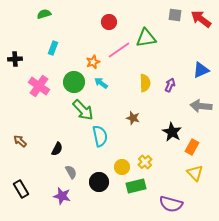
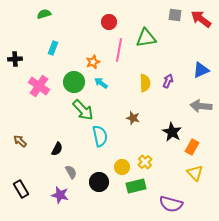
pink line: rotated 45 degrees counterclockwise
purple arrow: moved 2 px left, 4 px up
purple star: moved 2 px left, 1 px up
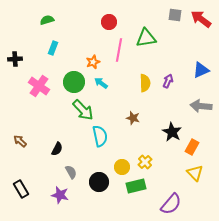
green semicircle: moved 3 px right, 6 px down
purple semicircle: rotated 65 degrees counterclockwise
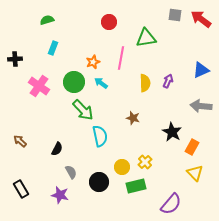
pink line: moved 2 px right, 8 px down
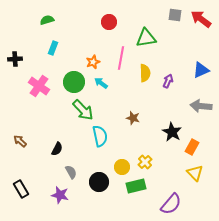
yellow semicircle: moved 10 px up
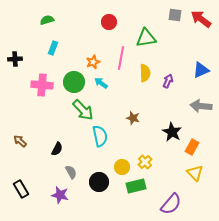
pink cross: moved 3 px right, 1 px up; rotated 30 degrees counterclockwise
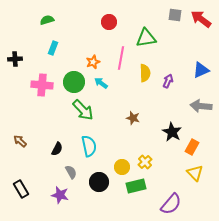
cyan semicircle: moved 11 px left, 10 px down
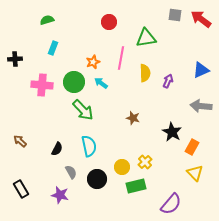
black circle: moved 2 px left, 3 px up
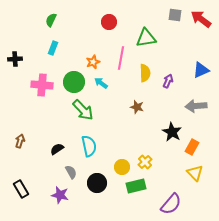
green semicircle: moved 4 px right; rotated 48 degrees counterclockwise
gray arrow: moved 5 px left; rotated 10 degrees counterclockwise
brown star: moved 4 px right, 11 px up
brown arrow: rotated 64 degrees clockwise
black semicircle: rotated 152 degrees counterclockwise
black circle: moved 4 px down
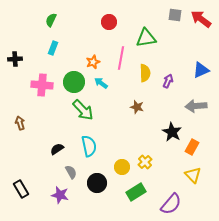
brown arrow: moved 18 px up; rotated 32 degrees counterclockwise
yellow triangle: moved 2 px left, 2 px down
green rectangle: moved 6 px down; rotated 18 degrees counterclockwise
